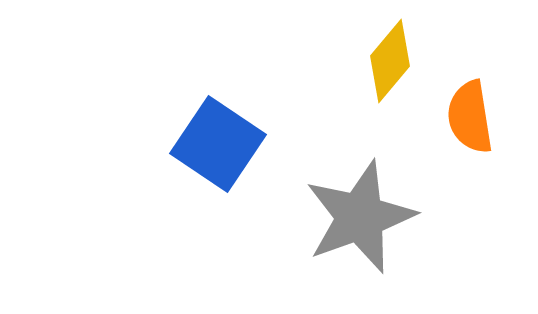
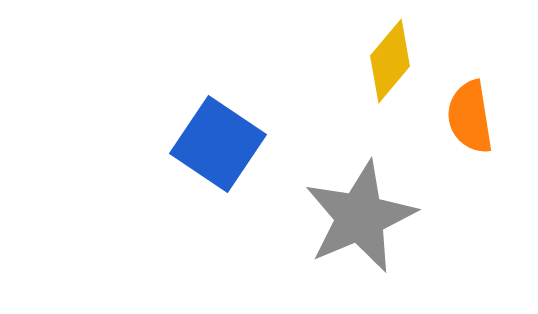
gray star: rotated 3 degrees counterclockwise
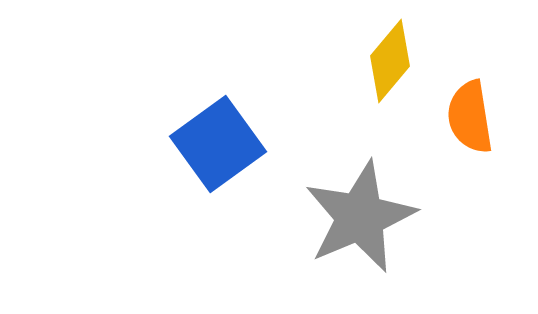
blue square: rotated 20 degrees clockwise
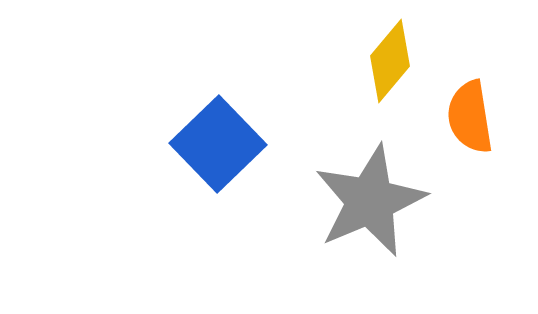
blue square: rotated 8 degrees counterclockwise
gray star: moved 10 px right, 16 px up
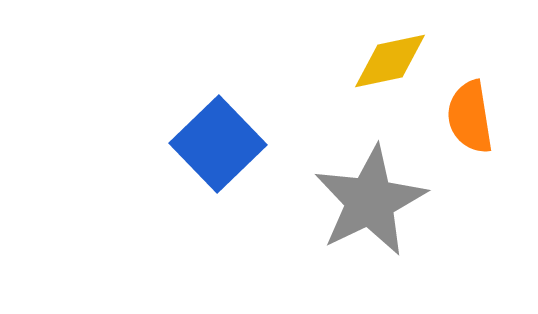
yellow diamond: rotated 38 degrees clockwise
gray star: rotated 3 degrees counterclockwise
